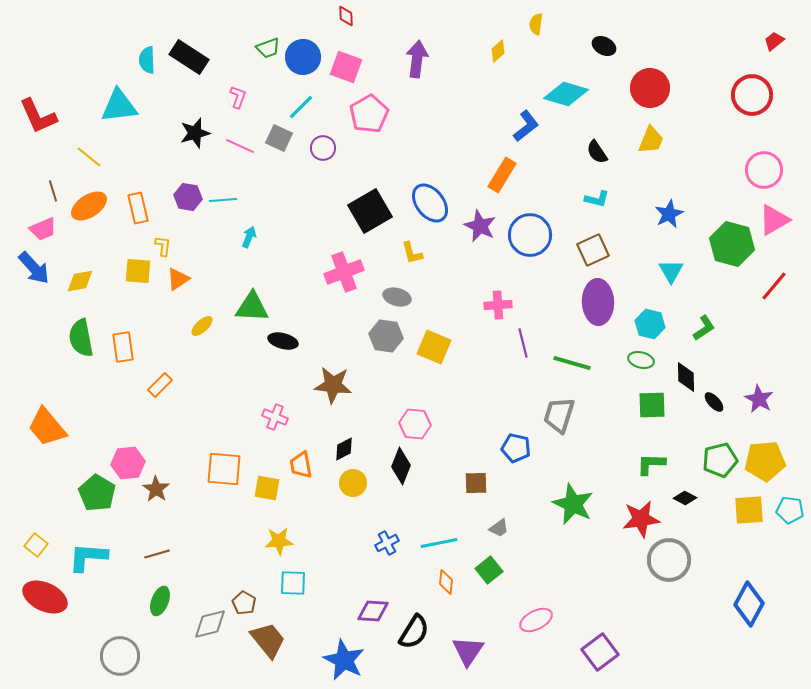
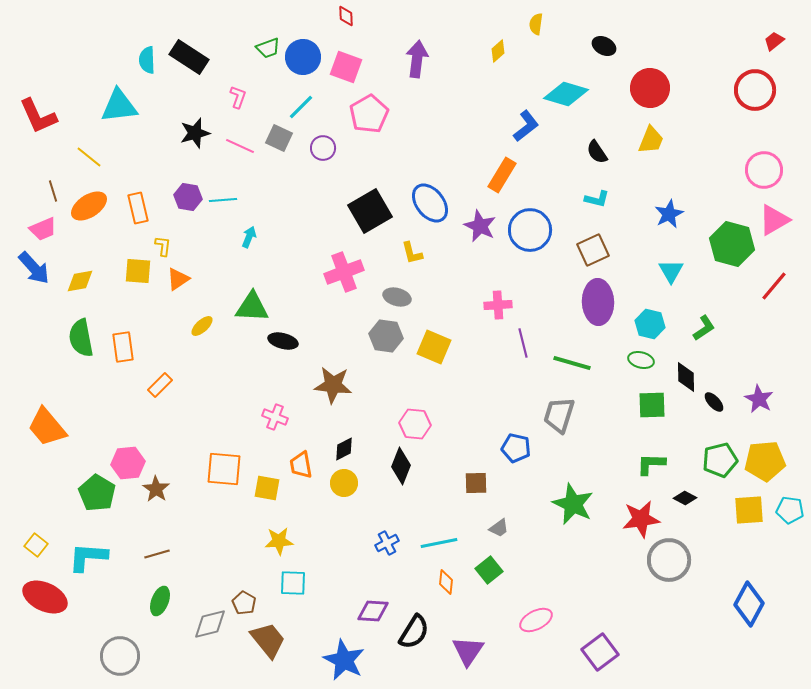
red circle at (752, 95): moved 3 px right, 5 px up
blue circle at (530, 235): moved 5 px up
yellow circle at (353, 483): moved 9 px left
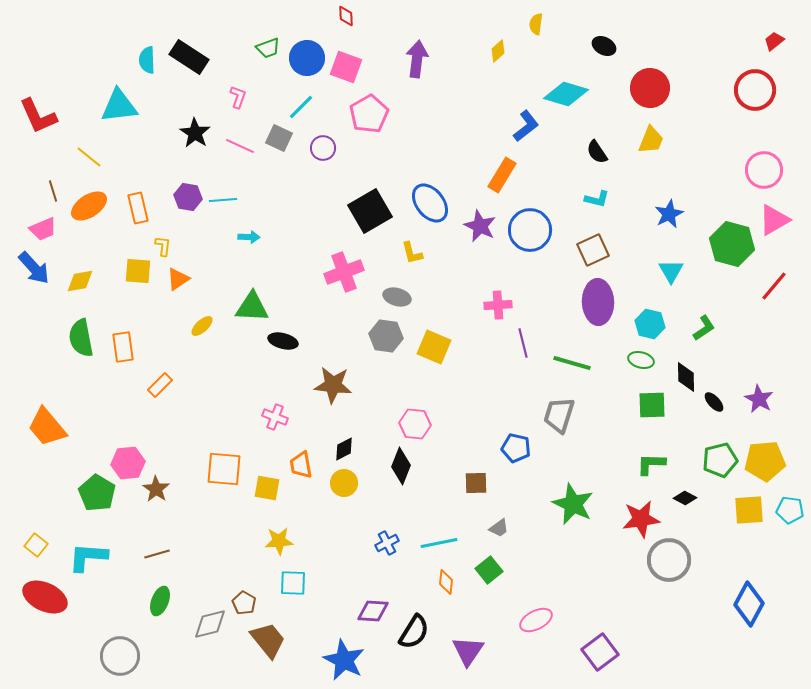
blue circle at (303, 57): moved 4 px right, 1 px down
black star at (195, 133): rotated 24 degrees counterclockwise
cyan arrow at (249, 237): rotated 70 degrees clockwise
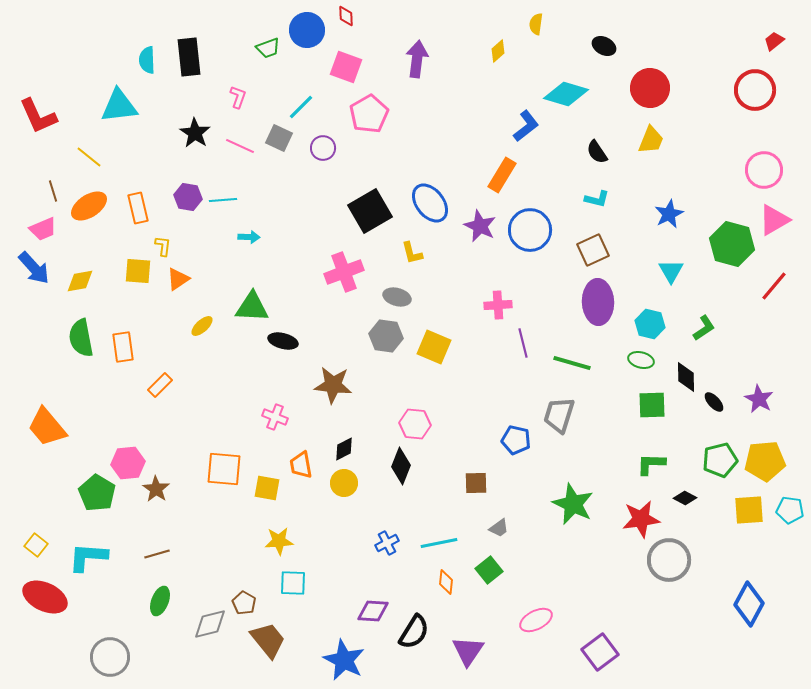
black rectangle at (189, 57): rotated 51 degrees clockwise
blue circle at (307, 58): moved 28 px up
blue pentagon at (516, 448): moved 8 px up
gray circle at (120, 656): moved 10 px left, 1 px down
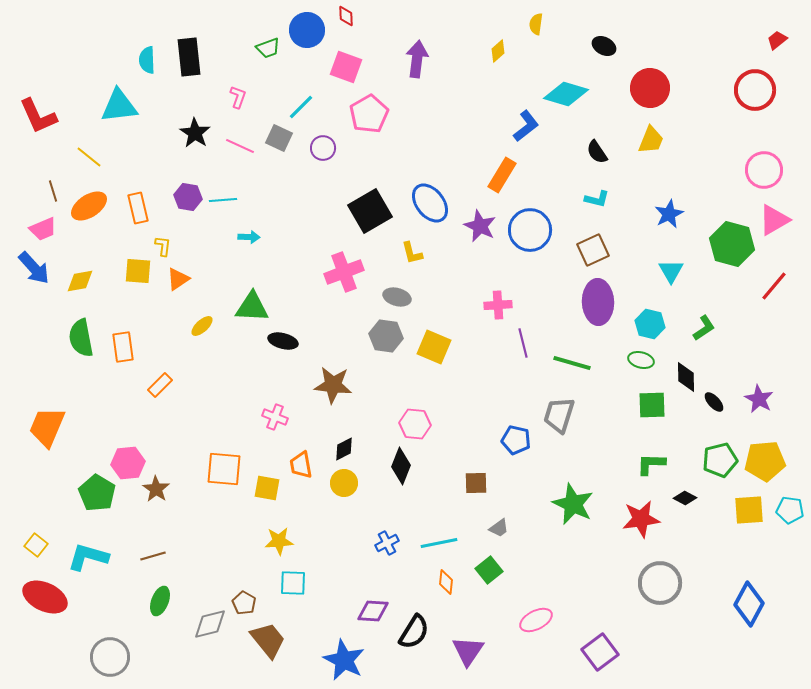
red trapezoid at (774, 41): moved 3 px right, 1 px up
orange trapezoid at (47, 427): rotated 63 degrees clockwise
brown line at (157, 554): moved 4 px left, 2 px down
cyan L-shape at (88, 557): rotated 12 degrees clockwise
gray circle at (669, 560): moved 9 px left, 23 px down
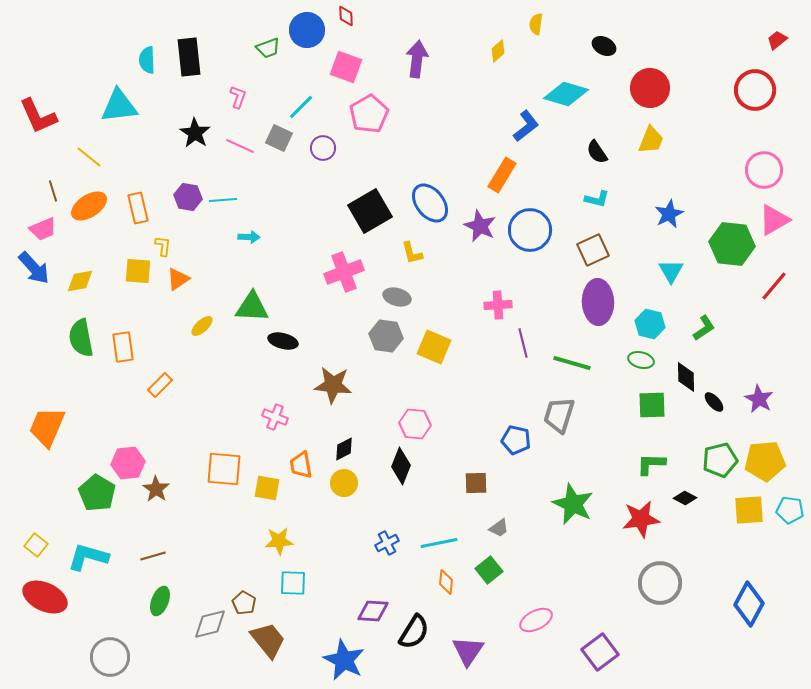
green hexagon at (732, 244): rotated 9 degrees counterclockwise
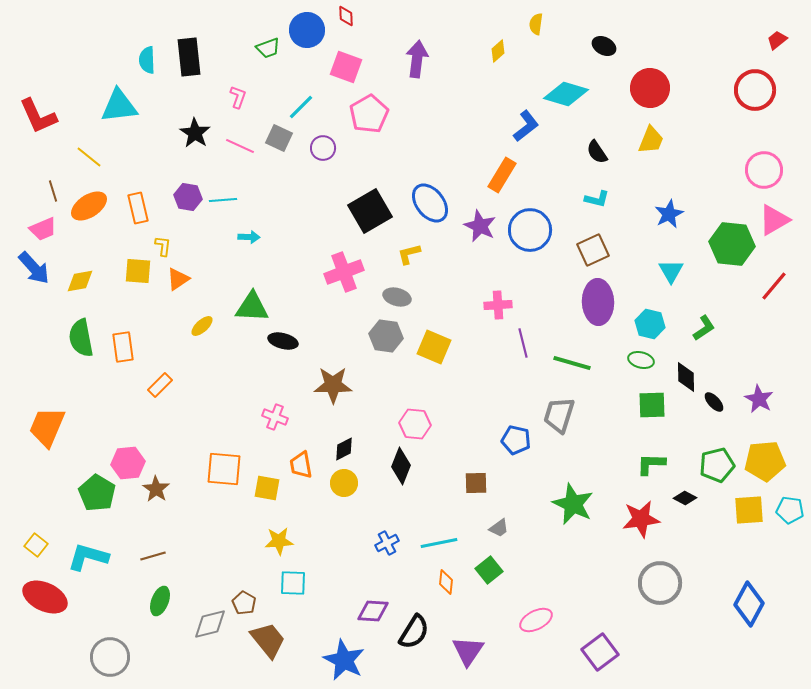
yellow L-shape at (412, 253): moved 3 px left, 1 px down; rotated 90 degrees clockwise
brown star at (333, 385): rotated 6 degrees counterclockwise
green pentagon at (720, 460): moved 3 px left, 5 px down
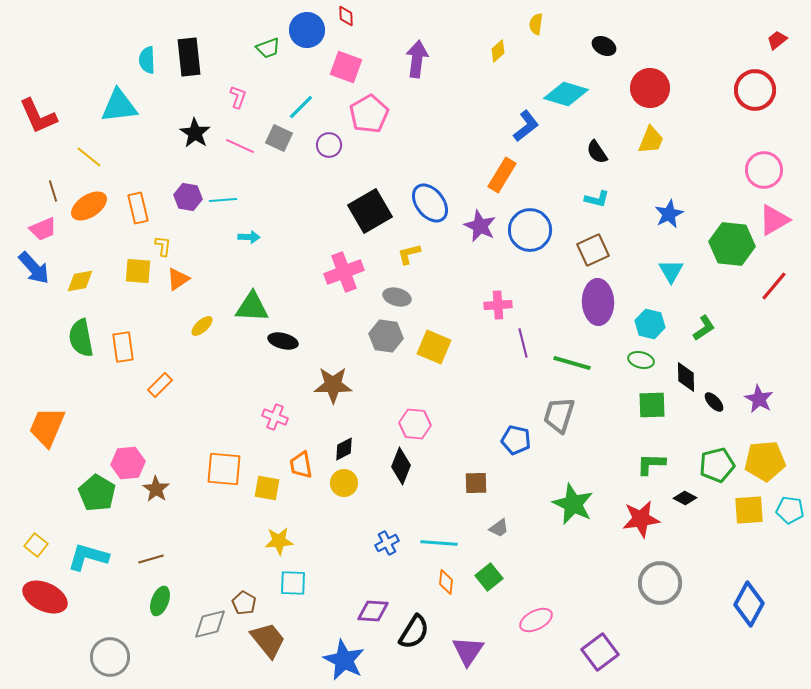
purple circle at (323, 148): moved 6 px right, 3 px up
cyan line at (439, 543): rotated 15 degrees clockwise
brown line at (153, 556): moved 2 px left, 3 px down
green square at (489, 570): moved 7 px down
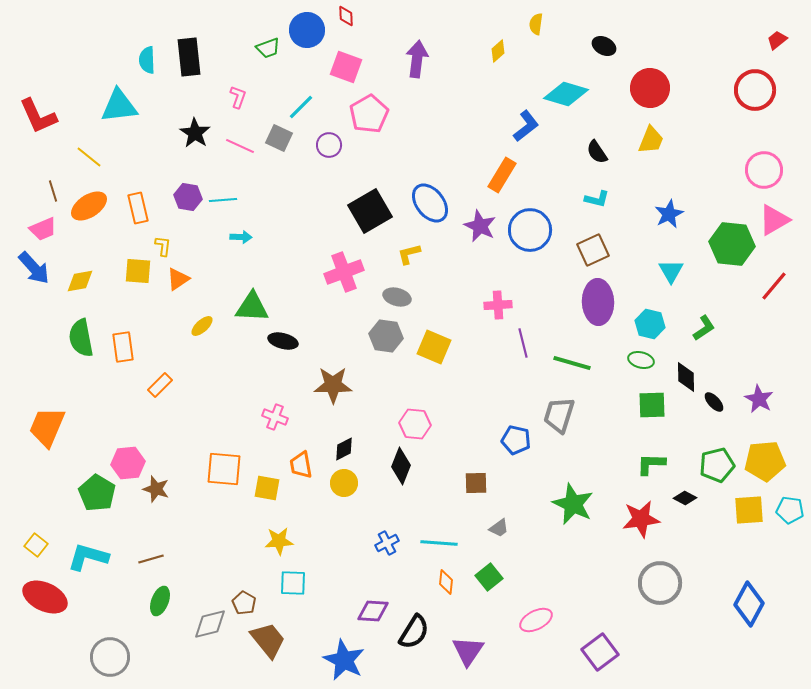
cyan arrow at (249, 237): moved 8 px left
brown star at (156, 489): rotated 16 degrees counterclockwise
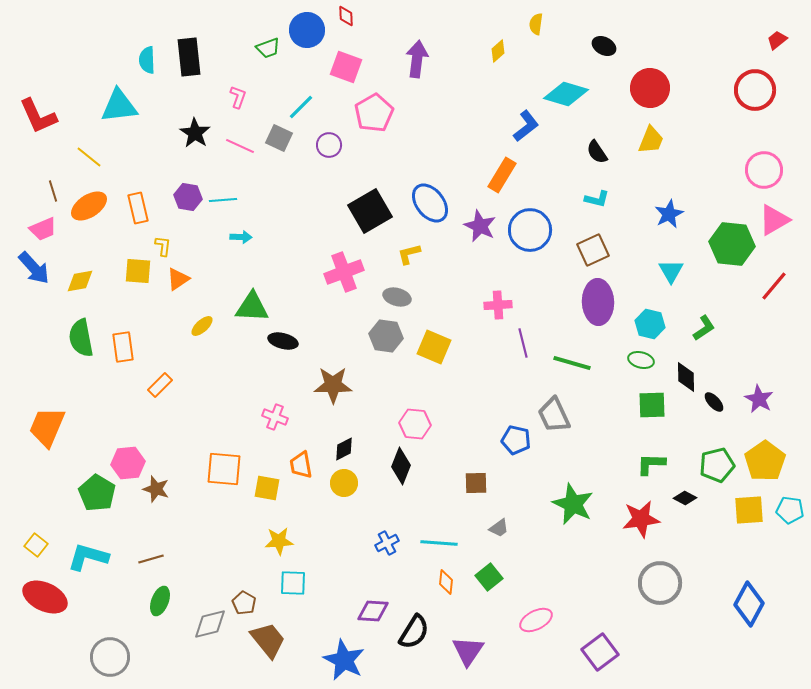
pink pentagon at (369, 114): moved 5 px right, 1 px up
gray trapezoid at (559, 415): moved 5 px left; rotated 42 degrees counterclockwise
yellow pentagon at (765, 461): rotated 30 degrees counterclockwise
